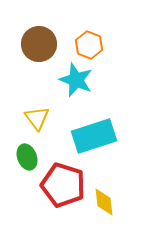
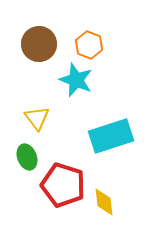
cyan rectangle: moved 17 px right
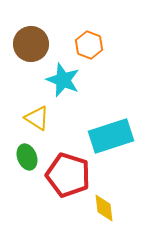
brown circle: moved 8 px left
cyan star: moved 13 px left
yellow triangle: rotated 20 degrees counterclockwise
red pentagon: moved 5 px right, 10 px up
yellow diamond: moved 6 px down
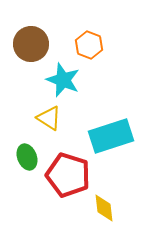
yellow triangle: moved 12 px right
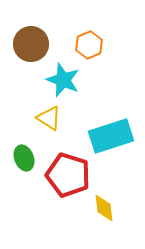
orange hexagon: rotated 16 degrees clockwise
green ellipse: moved 3 px left, 1 px down
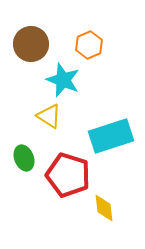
yellow triangle: moved 2 px up
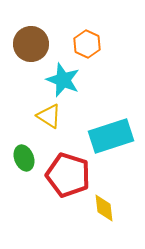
orange hexagon: moved 2 px left, 1 px up; rotated 12 degrees counterclockwise
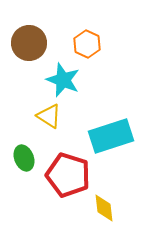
brown circle: moved 2 px left, 1 px up
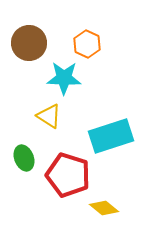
cyan star: moved 1 px right, 2 px up; rotated 20 degrees counterclockwise
yellow diamond: rotated 44 degrees counterclockwise
